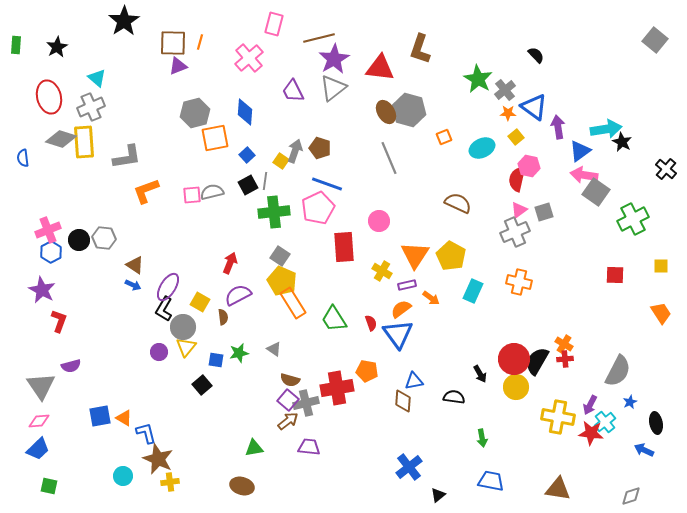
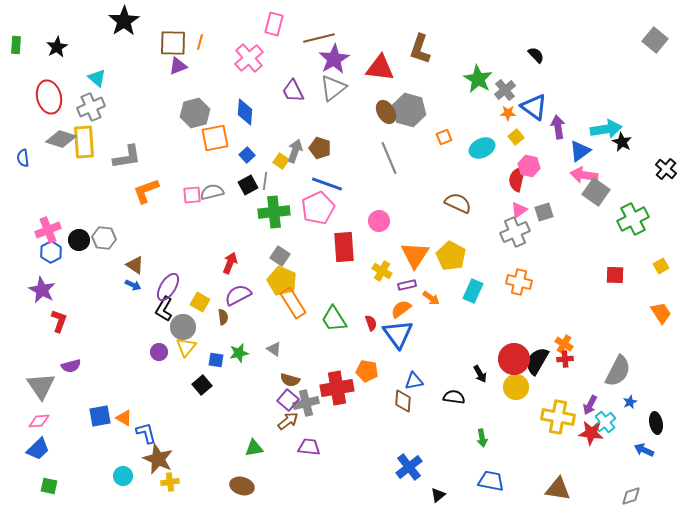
yellow square at (661, 266): rotated 28 degrees counterclockwise
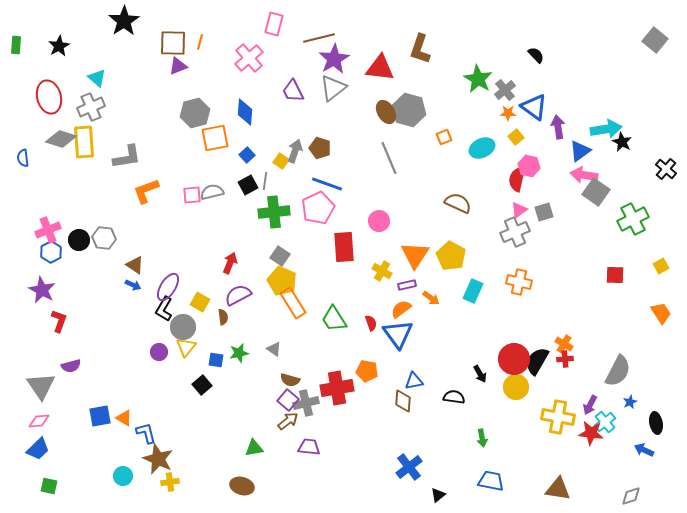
black star at (57, 47): moved 2 px right, 1 px up
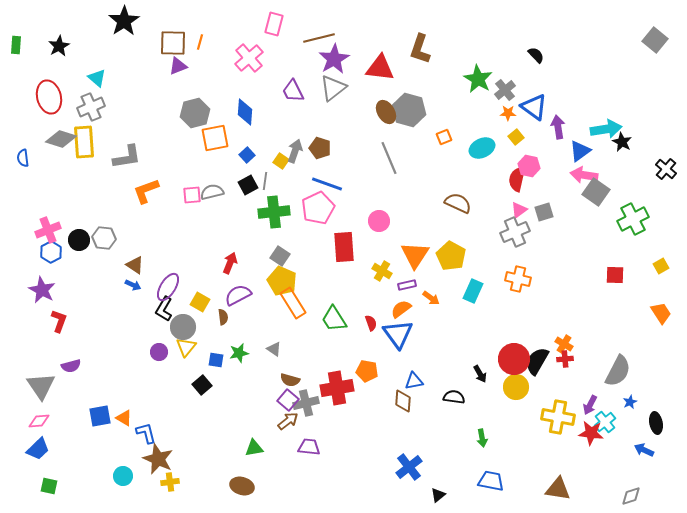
orange cross at (519, 282): moved 1 px left, 3 px up
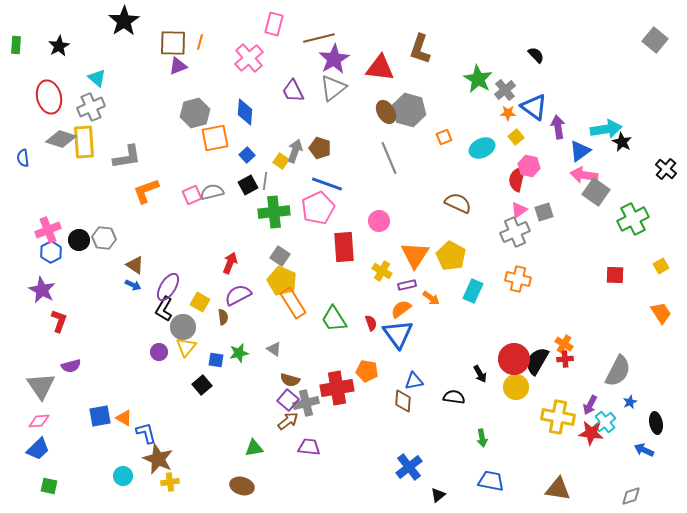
pink square at (192, 195): rotated 18 degrees counterclockwise
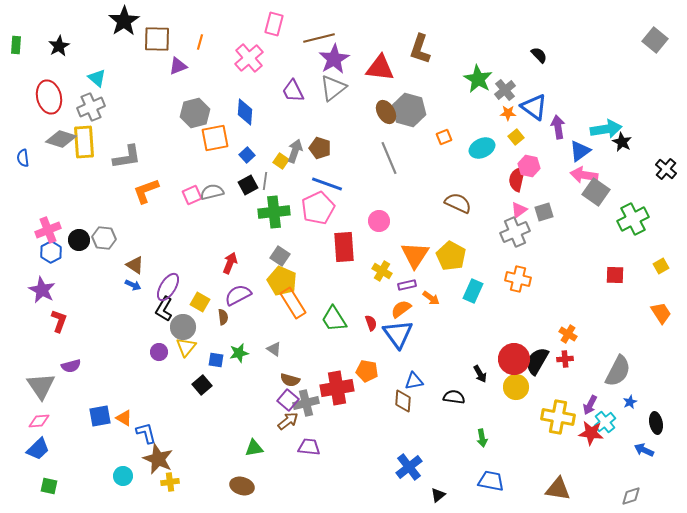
brown square at (173, 43): moved 16 px left, 4 px up
black semicircle at (536, 55): moved 3 px right
orange cross at (564, 344): moved 4 px right, 10 px up
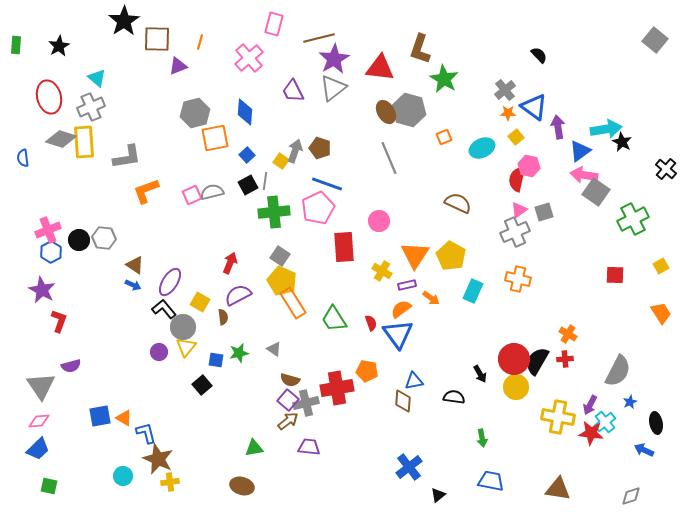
green star at (478, 79): moved 34 px left
purple ellipse at (168, 287): moved 2 px right, 5 px up
black L-shape at (164, 309): rotated 110 degrees clockwise
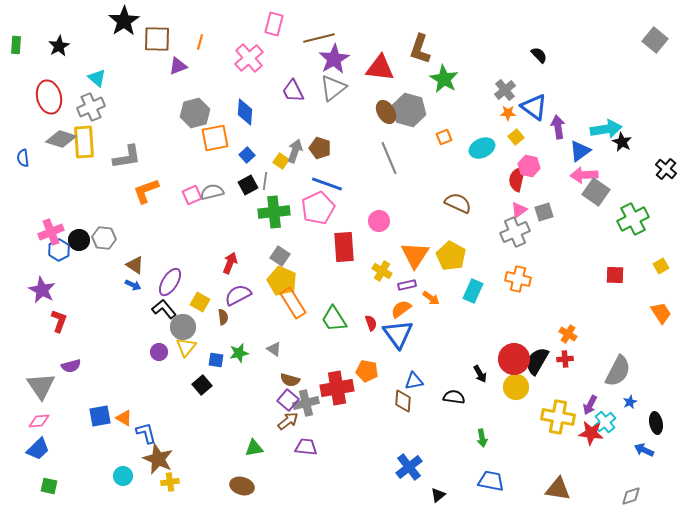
pink arrow at (584, 175): rotated 12 degrees counterclockwise
pink cross at (48, 230): moved 3 px right, 2 px down
blue hexagon at (51, 252): moved 8 px right, 2 px up
purple trapezoid at (309, 447): moved 3 px left
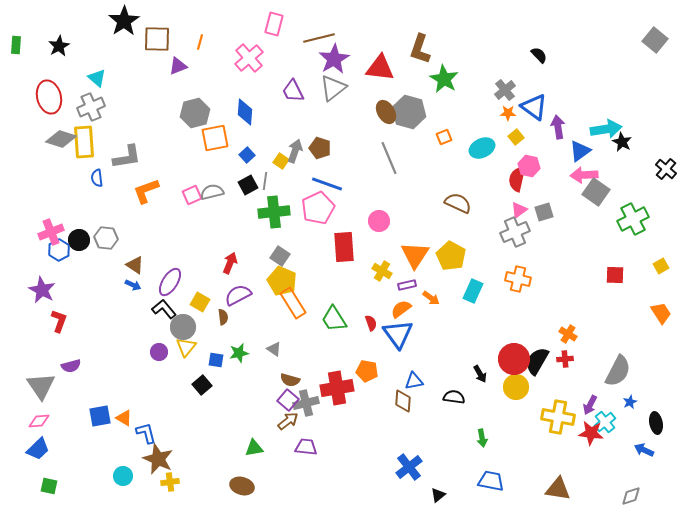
gray hexagon at (409, 110): moved 2 px down
blue semicircle at (23, 158): moved 74 px right, 20 px down
gray hexagon at (104, 238): moved 2 px right
